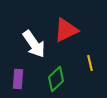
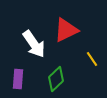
yellow line: moved 2 px right, 4 px up; rotated 21 degrees counterclockwise
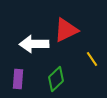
white arrow: rotated 124 degrees clockwise
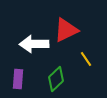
yellow line: moved 6 px left
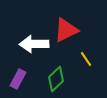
purple rectangle: rotated 24 degrees clockwise
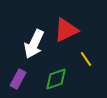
white arrow: rotated 64 degrees counterclockwise
green diamond: rotated 25 degrees clockwise
